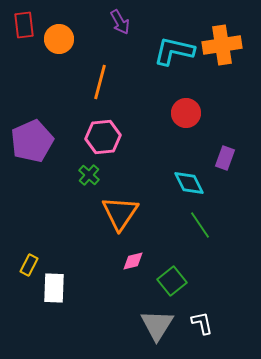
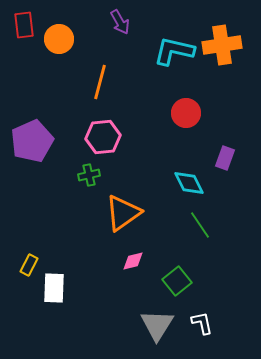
green cross: rotated 35 degrees clockwise
orange triangle: moved 3 px right; rotated 21 degrees clockwise
green square: moved 5 px right
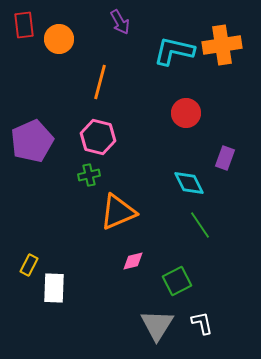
pink hexagon: moved 5 px left; rotated 20 degrees clockwise
orange triangle: moved 5 px left, 1 px up; rotated 12 degrees clockwise
green square: rotated 12 degrees clockwise
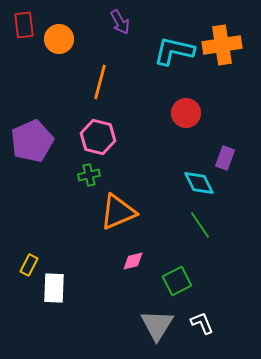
cyan diamond: moved 10 px right
white L-shape: rotated 10 degrees counterclockwise
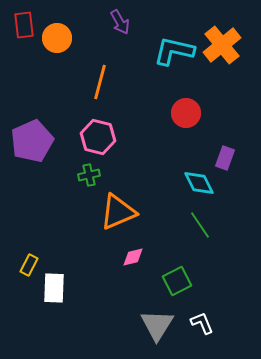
orange circle: moved 2 px left, 1 px up
orange cross: rotated 30 degrees counterclockwise
pink diamond: moved 4 px up
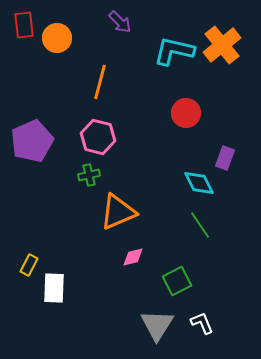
purple arrow: rotated 15 degrees counterclockwise
